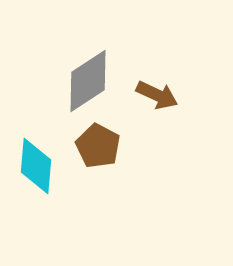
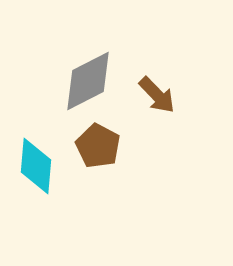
gray diamond: rotated 6 degrees clockwise
brown arrow: rotated 21 degrees clockwise
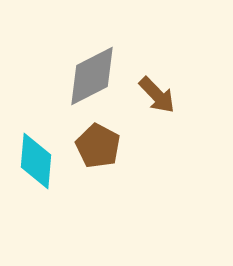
gray diamond: moved 4 px right, 5 px up
cyan diamond: moved 5 px up
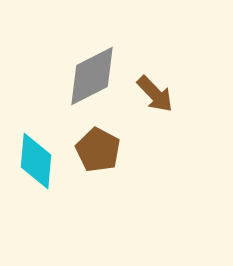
brown arrow: moved 2 px left, 1 px up
brown pentagon: moved 4 px down
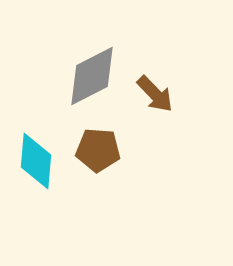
brown pentagon: rotated 24 degrees counterclockwise
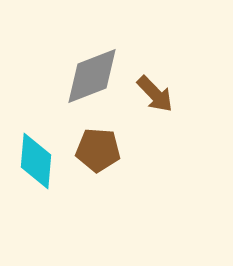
gray diamond: rotated 6 degrees clockwise
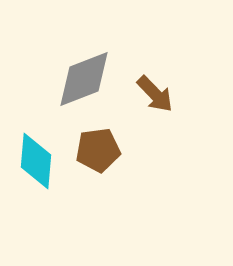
gray diamond: moved 8 px left, 3 px down
brown pentagon: rotated 12 degrees counterclockwise
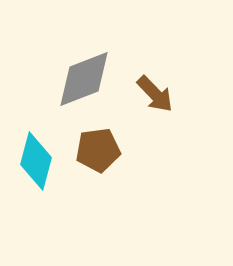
cyan diamond: rotated 10 degrees clockwise
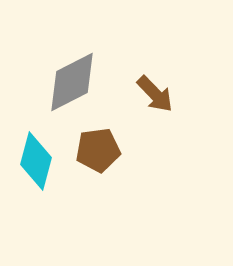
gray diamond: moved 12 px left, 3 px down; rotated 6 degrees counterclockwise
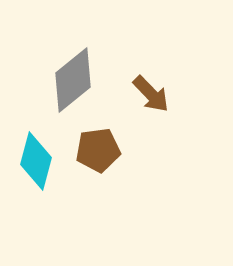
gray diamond: moved 1 px right, 2 px up; rotated 12 degrees counterclockwise
brown arrow: moved 4 px left
